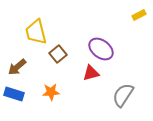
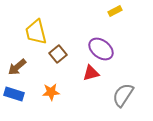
yellow rectangle: moved 24 px left, 4 px up
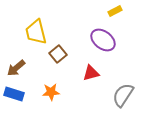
purple ellipse: moved 2 px right, 9 px up
brown arrow: moved 1 px left, 1 px down
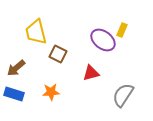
yellow rectangle: moved 7 px right, 19 px down; rotated 40 degrees counterclockwise
brown square: rotated 24 degrees counterclockwise
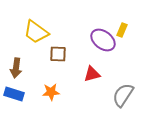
yellow trapezoid: rotated 40 degrees counterclockwise
brown square: rotated 24 degrees counterclockwise
brown arrow: rotated 42 degrees counterclockwise
red triangle: moved 1 px right, 1 px down
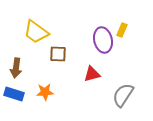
purple ellipse: rotated 40 degrees clockwise
orange star: moved 6 px left
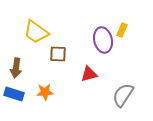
red triangle: moved 3 px left
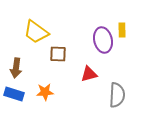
yellow rectangle: rotated 24 degrees counterclockwise
gray semicircle: moved 6 px left; rotated 150 degrees clockwise
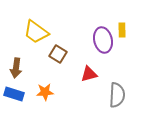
brown square: rotated 30 degrees clockwise
